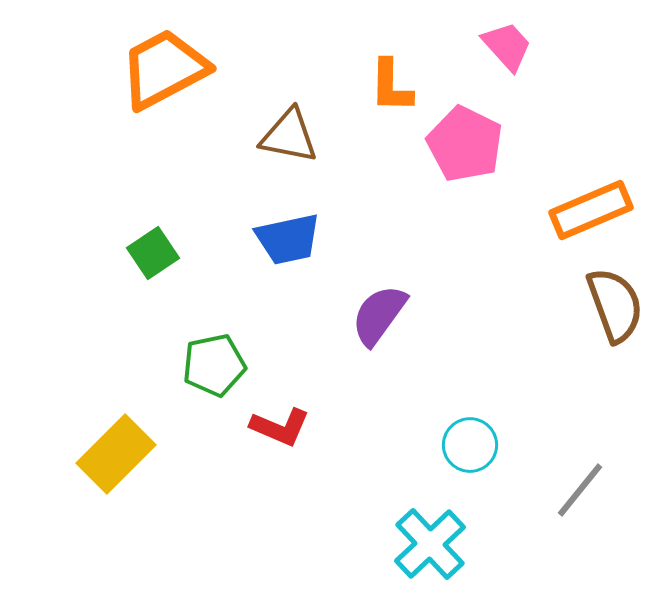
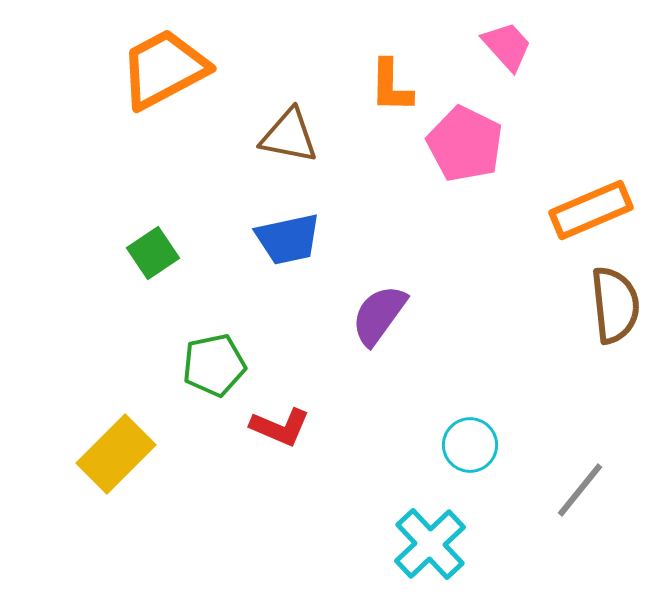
brown semicircle: rotated 14 degrees clockwise
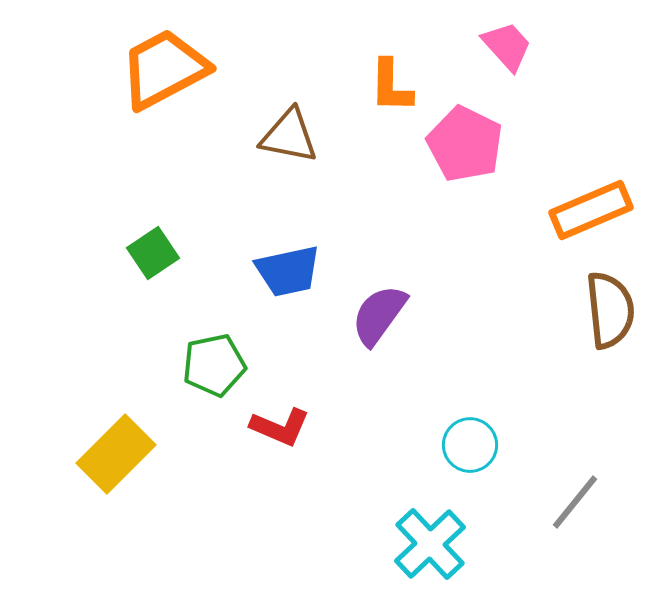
blue trapezoid: moved 32 px down
brown semicircle: moved 5 px left, 5 px down
gray line: moved 5 px left, 12 px down
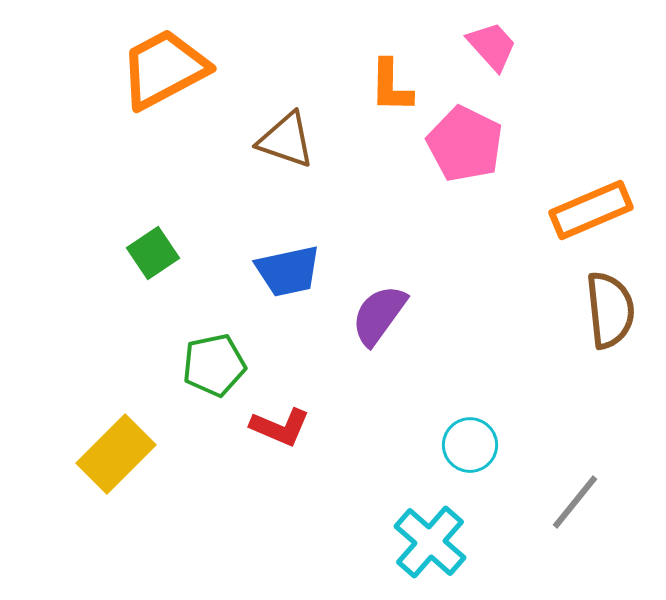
pink trapezoid: moved 15 px left
brown triangle: moved 3 px left, 4 px down; rotated 8 degrees clockwise
cyan cross: moved 2 px up; rotated 6 degrees counterclockwise
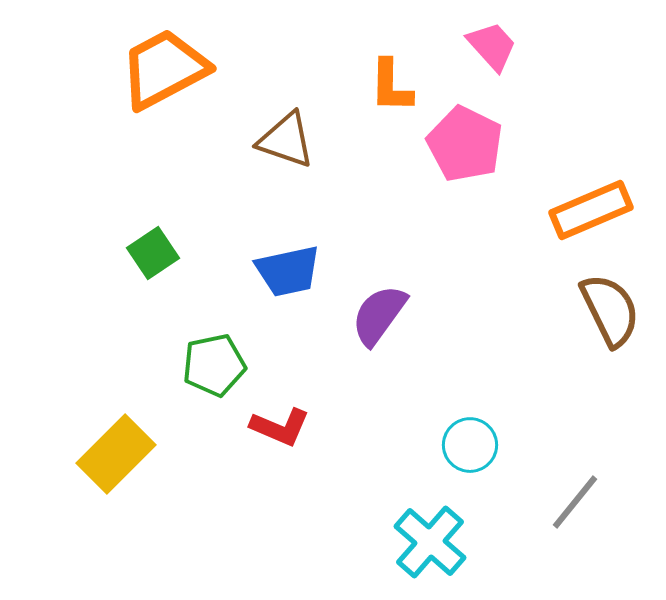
brown semicircle: rotated 20 degrees counterclockwise
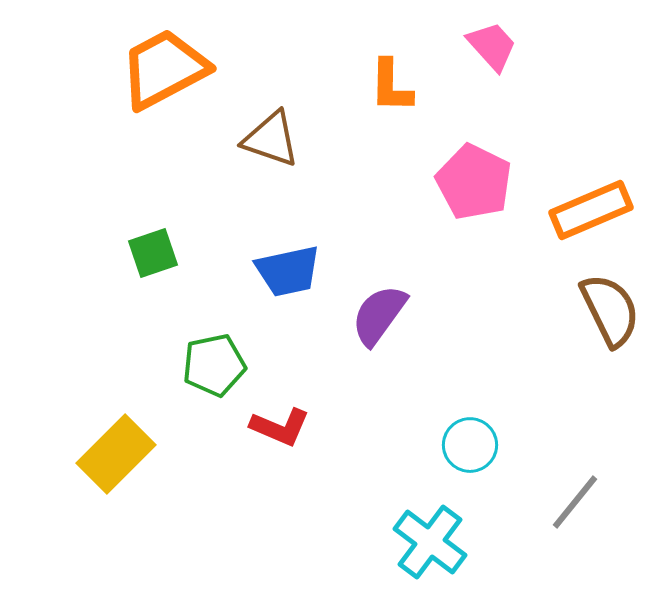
brown triangle: moved 15 px left, 1 px up
pink pentagon: moved 9 px right, 38 px down
green square: rotated 15 degrees clockwise
cyan cross: rotated 4 degrees counterclockwise
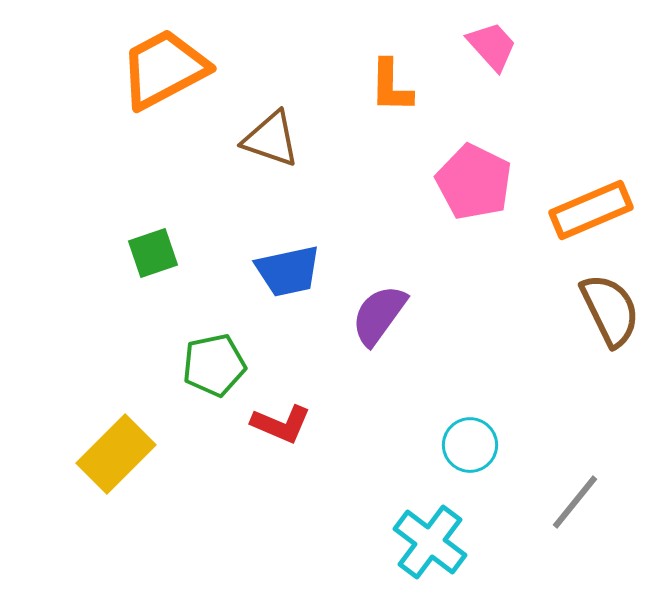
red L-shape: moved 1 px right, 3 px up
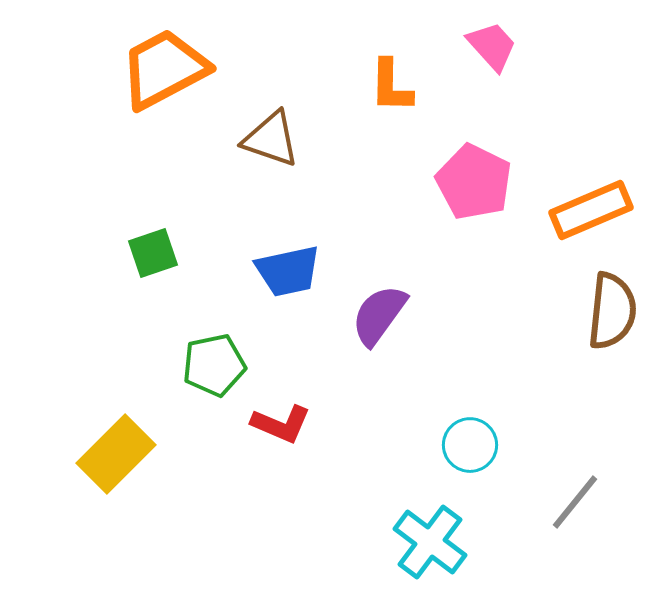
brown semicircle: moved 2 px right, 1 px down; rotated 32 degrees clockwise
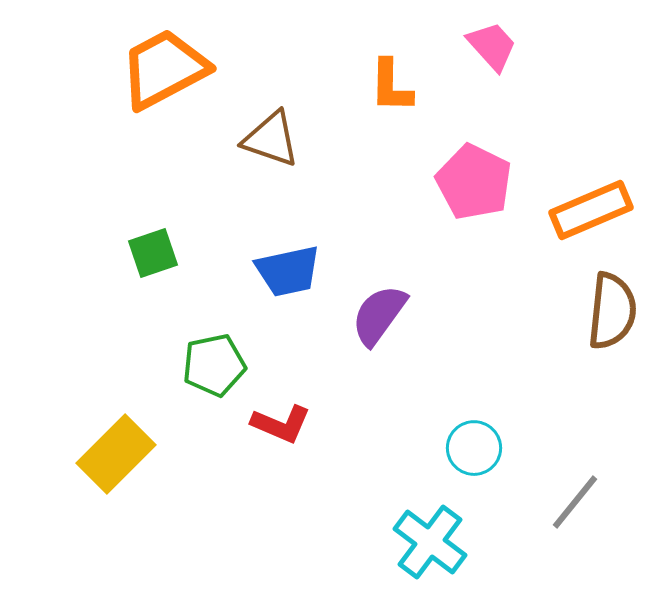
cyan circle: moved 4 px right, 3 px down
